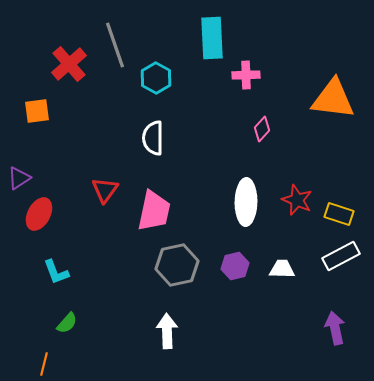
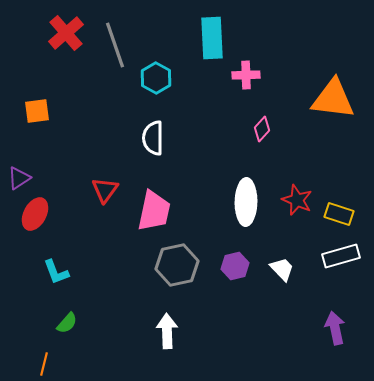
red cross: moved 3 px left, 31 px up
red ellipse: moved 4 px left
white rectangle: rotated 12 degrees clockwise
white trapezoid: rotated 44 degrees clockwise
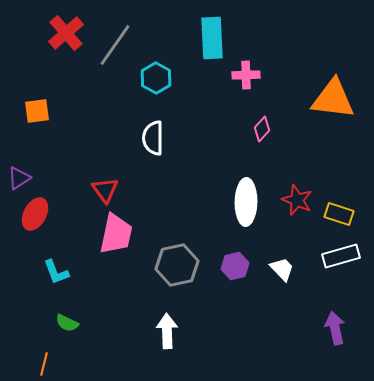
gray line: rotated 54 degrees clockwise
red triangle: rotated 12 degrees counterclockwise
pink trapezoid: moved 38 px left, 23 px down
green semicircle: rotated 75 degrees clockwise
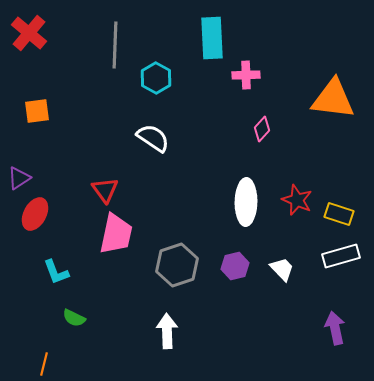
red cross: moved 37 px left; rotated 9 degrees counterclockwise
gray line: rotated 33 degrees counterclockwise
white semicircle: rotated 124 degrees clockwise
gray hexagon: rotated 6 degrees counterclockwise
green semicircle: moved 7 px right, 5 px up
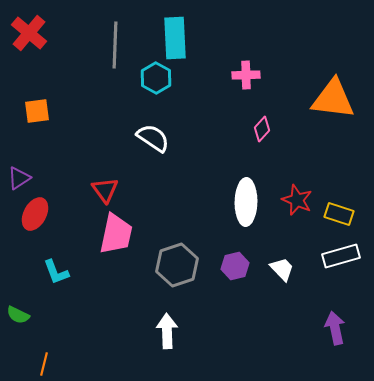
cyan rectangle: moved 37 px left
green semicircle: moved 56 px left, 3 px up
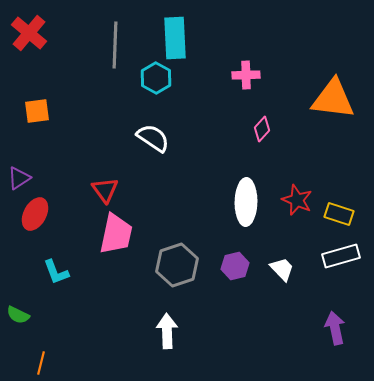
orange line: moved 3 px left, 1 px up
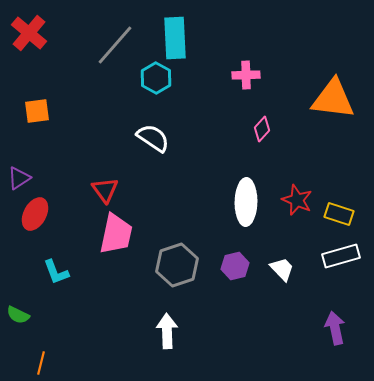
gray line: rotated 39 degrees clockwise
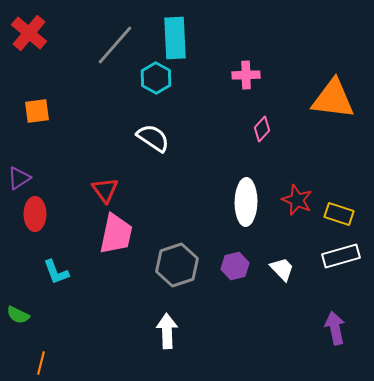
red ellipse: rotated 28 degrees counterclockwise
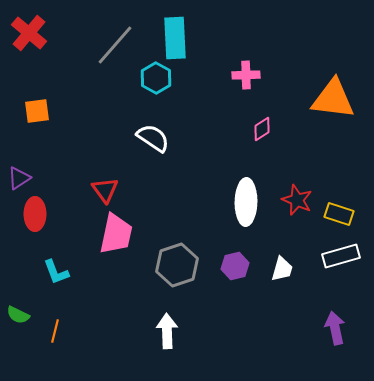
pink diamond: rotated 15 degrees clockwise
white trapezoid: rotated 60 degrees clockwise
orange line: moved 14 px right, 32 px up
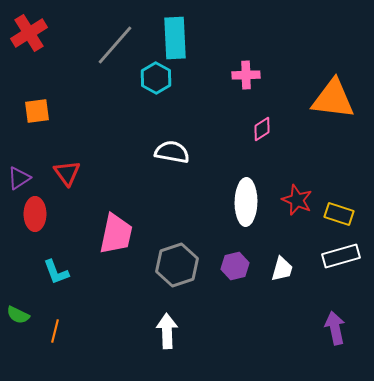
red cross: rotated 18 degrees clockwise
white semicircle: moved 19 px right, 14 px down; rotated 24 degrees counterclockwise
red triangle: moved 38 px left, 17 px up
